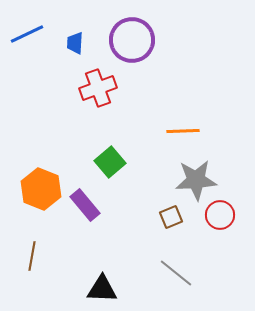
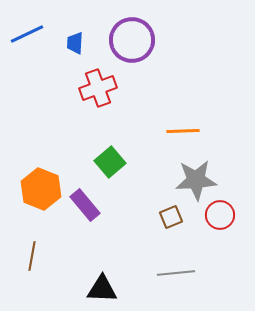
gray line: rotated 45 degrees counterclockwise
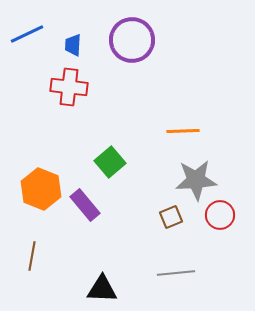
blue trapezoid: moved 2 px left, 2 px down
red cross: moved 29 px left, 1 px up; rotated 27 degrees clockwise
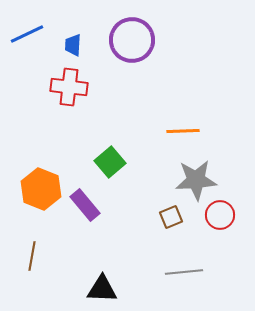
gray line: moved 8 px right, 1 px up
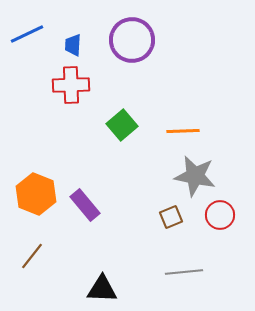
red cross: moved 2 px right, 2 px up; rotated 9 degrees counterclockwise
green square: moved 12 px right, 37 px up
gray star: moved 1 px left, 4 px up; rotated 15 degrees clockwise
orange hexagon: moved 5 px left, 5 px down
brown line: rotated 28 degrees clockwise
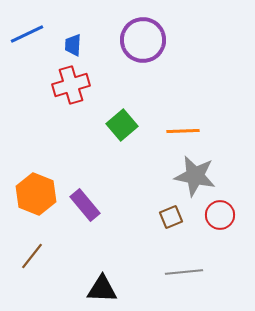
purple circle: moved 11 px right
red cross: rotated 15 degrees counterclockwise
